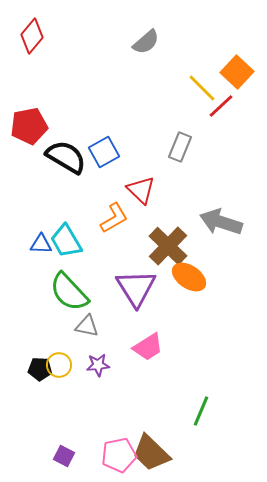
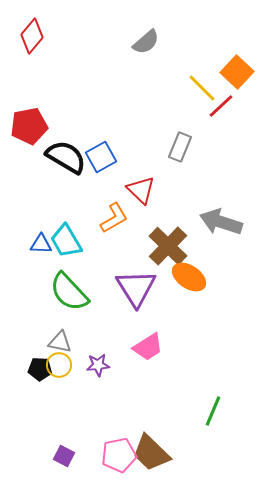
blue square: moved 3 px left, 5 px down
gray triangle: moved 27 px left, 16 px down
green line: moved 12 px right
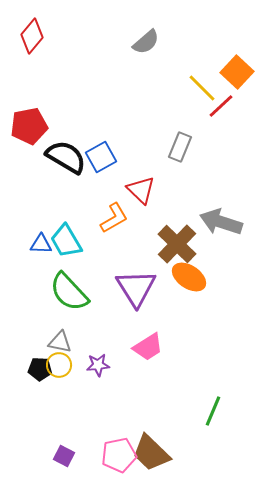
brown cross: moved 9 px right, 2 px up
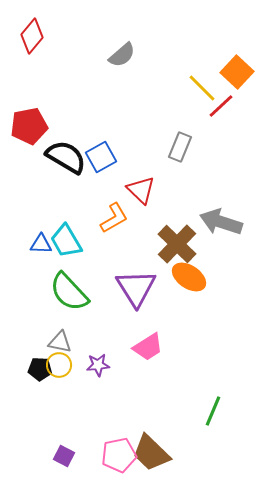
gray semicircle: moved 24 px left, 13 px down
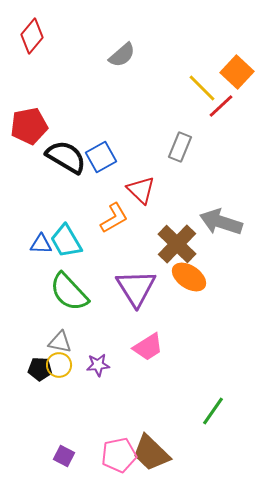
green line: rotated 12 degrees clockwise
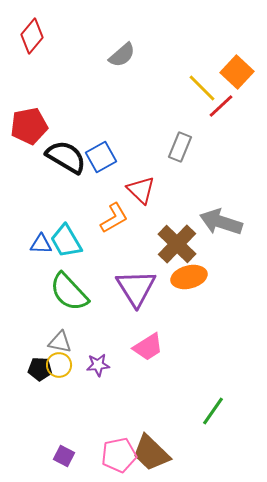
orange ellipse: rotated 48 degrees counterclockwise
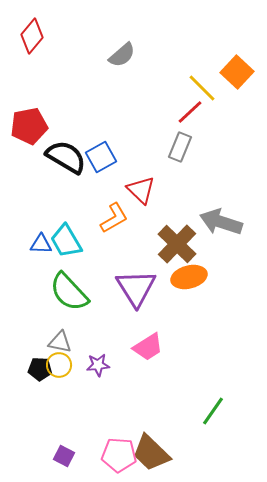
red line: moved 31 px left, 6 px down
pink pentagon: rotated 16 degrees clockwise
